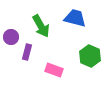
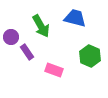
purple rectangle: rotated 49 degrees counterclockwise
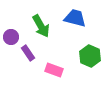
purple rectangle: moved 1 px right, 1 px down
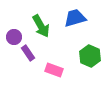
blue trapezoid: rotated 30 degrees counterclockwise
purple circle: moved 3 px right
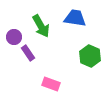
blue trapezoid: rotated 25 degrees clockwise
pink rectangle: moved 3 px left, 14 px down
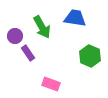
green arrow: moved 1 px right, 1 px down
purple circle: moved 1 px right, 1 px up
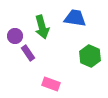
green arrow: rotated 15 degrees clockwise
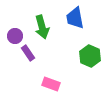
blue trapezoid: rotated 110 degrees counterclockwise
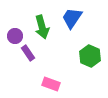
blue trapezoid: moved 3 px left; rotated 45 degrees clockwise
